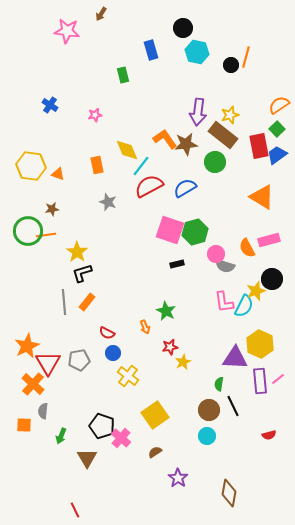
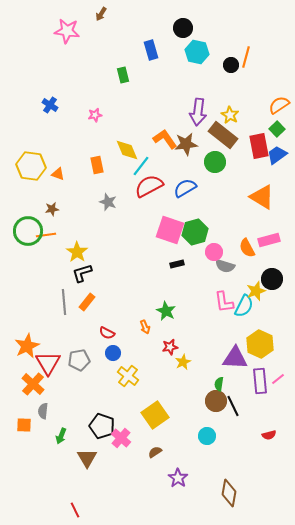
yellow star at (230, 115): rotated 24 degrees counterclockwise
pink circle at (216, 254): moved 2 px left, 2 px up
brown circle at (209, 410): moved 7 px right, 9 px up
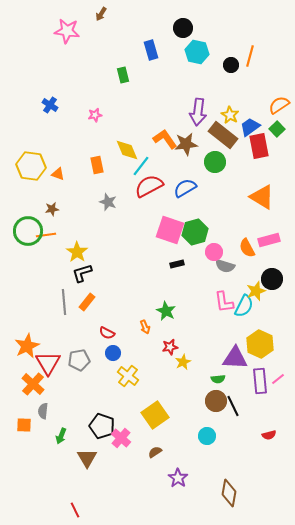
orange line at (246, 57): moved 4 px right, 1 px up
blue trapezoid at (277, 155): moved 27 px left, 28 px up
green semicircle at (219, 384): moved 1 px left, 5 px up; rotated 104 degrees counterclockwise
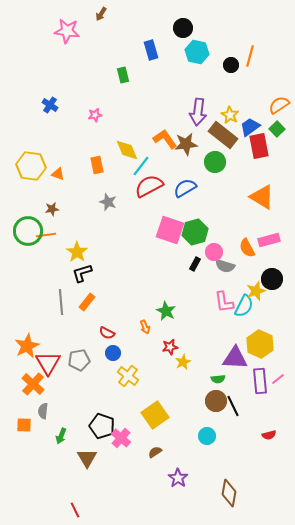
black rectangle at (177, 264): moved 18 px right; rotated 48 degrees counterclockwise
gray line at (64, 302): moved 3 px left
